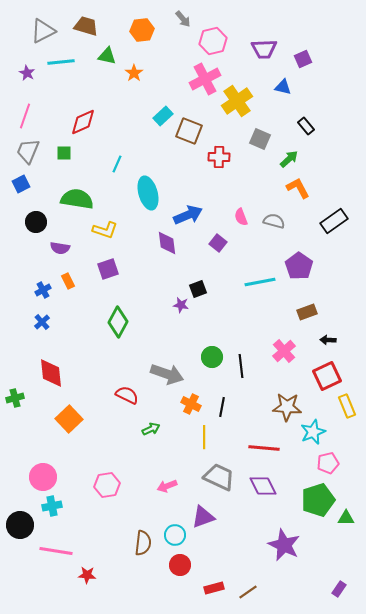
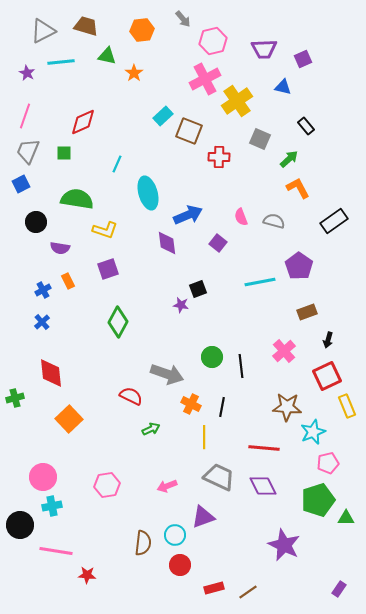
black arrow at (328, 340): rotated 77 degrees counterclockwise
red semicircle at (127, 395): moved 4 px right, 1 px down
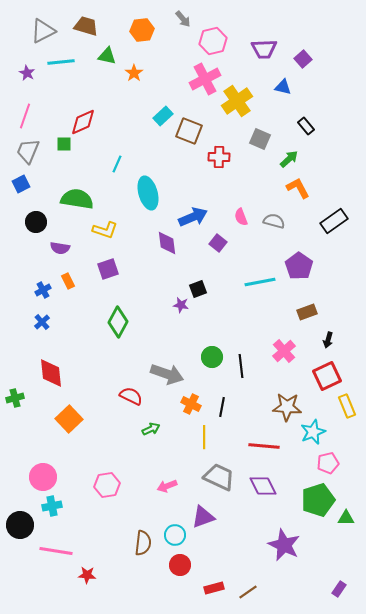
purple square at (303, 59): rotated 18 degrees counterclockwise
green square at (64, 153): moved 9 px up
blue arrow at (188, 215): moved 5 px right, 2 px down
red line at (264, 448): moved 2 px up
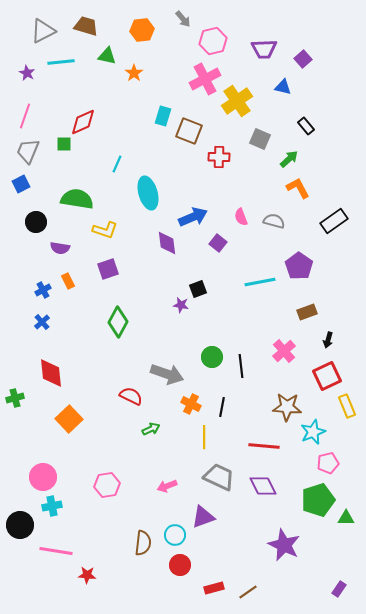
cyan rectangle at (163, 116): rotated 30 degrees counterclockwise
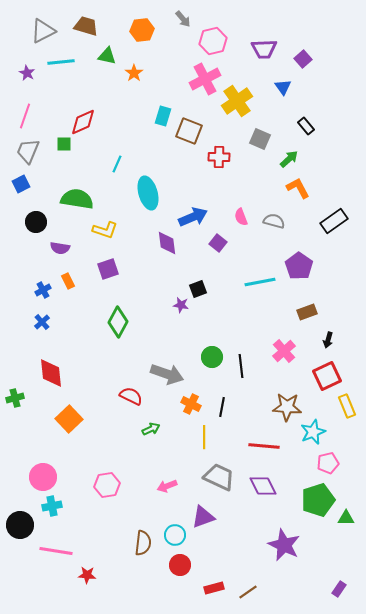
blue triangle at (283, 87): rotated 42 degrees clockwise
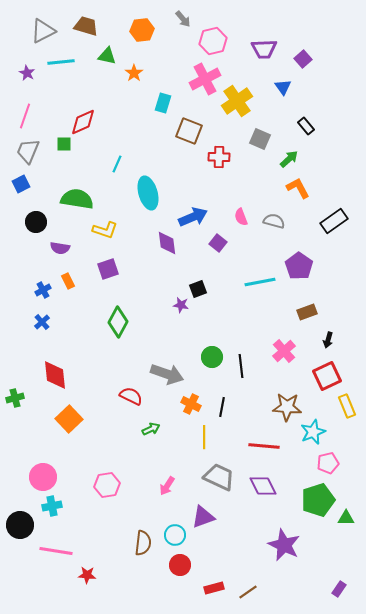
cyan rectangle at (163, 116): moved 13 px up
red diamond at (51, 373): moved 4 px right, 2 px down
pink arrow at (167, 486): rotated 36 degrees counterclockwise
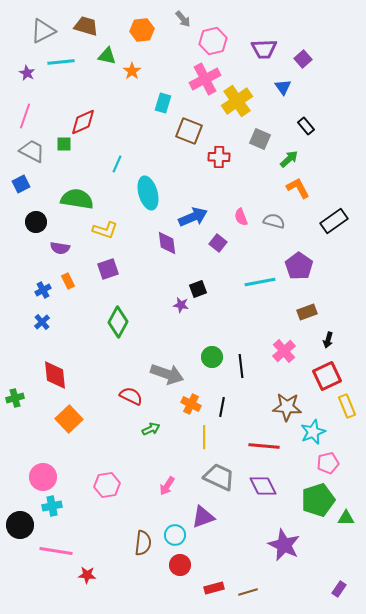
orange star at (134, 73): moved 2 px left, 2 px up
gray trapezoid at (28, 151): moved 4 px right; rotated 96 degrees clockwise
brown line at (248, 592): rotated 18 degrees clockwise
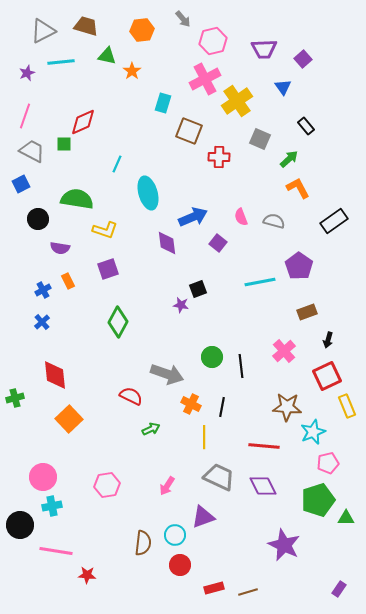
purple star at (27, 73): rotated 21 degrees clockwise
black circle at (36, 222): moved 2 px right, 3 px up
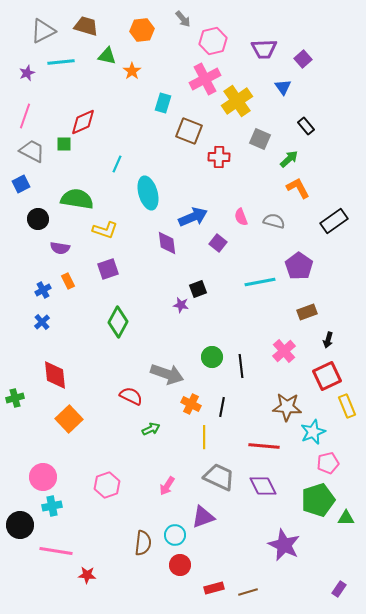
pink hexagon at (107, 485): rotated 10 degrees counterclockwise
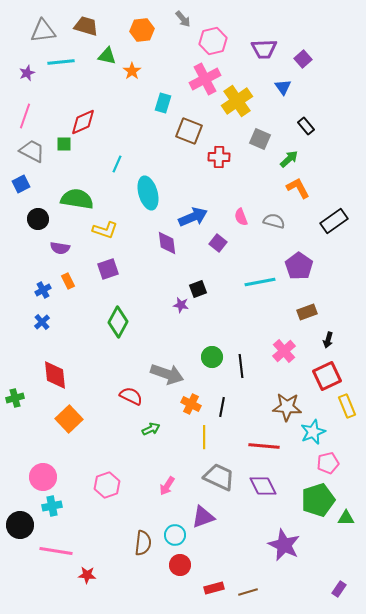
gray triangle at (43, 31): rotated 20 degrees clockwise
